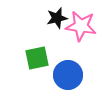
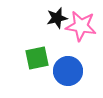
blue circle: moved 4 px up
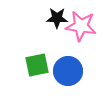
black star: rotated 15 degrees clockwise
green square: moved 7 px down
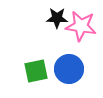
green square: moved 1 px left, 6 px down
blue circle: moved 1 px right, 2 px up
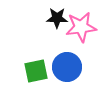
pink star: moved 1 px down; rotated 16 degrees counterclockwise
blue circle: moved 2 px left, 2 px up
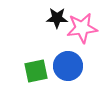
pink star: moved 1 px right, 1 px down
blue circle: moved 1 px right, 1 px up
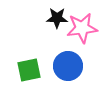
green square: moved 7 px left, 1 px up
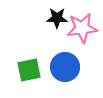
blue circle: moved 3 px left, 1 px down
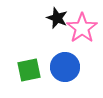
black star: rotated 20 degrees clockwise
pink star: rotated 28 degrees counterclockwise
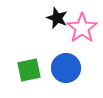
blue circle: moved 1 px right, 1 px down
